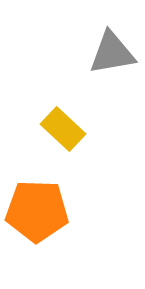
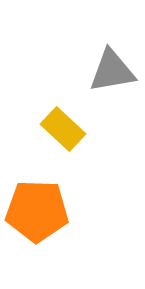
gray triangle: moved 18 px down
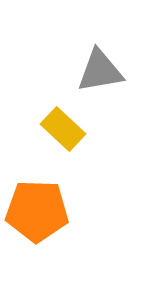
gray triangle: moved 12 px left
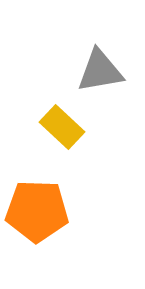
yellow rectangle: moved 1 px left, 2 px up
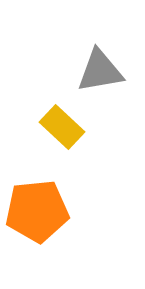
orange pentagon: rotated 8 degrees counterclockwise
